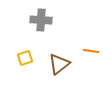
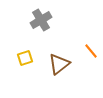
gray cross: rotated 35 degrees counterclockwise
orange line: rotated 42 degrees clockwise
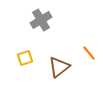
orange line: moved 2 px left, 2 px down
brown triangle: moved 3 px down
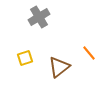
gray cross: moved 2 px left, 3 px up
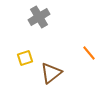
brown triangle: moved 8 px left, 6 px down
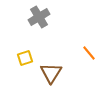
brown triangle: rotated 20 degrees counterclockwise
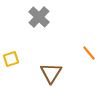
gray cross: rotated 15 degrees counterclockwise
yellow square: moved 14 px left, 1 px down
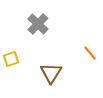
gray cross: moved 1 px left, 7 px down
orange line: moved 1 px right
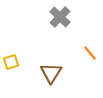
gray cross: moved 22 px right, 7 px up
yellow square: moved 3 px down
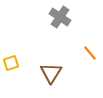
gray cross: rotated 10 degrees counterclockwise
yellow square: moved 1 px down
